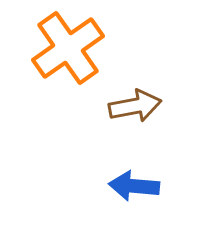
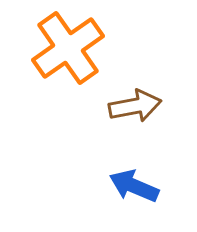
blue arrow: rotated 18 degrees clockwise
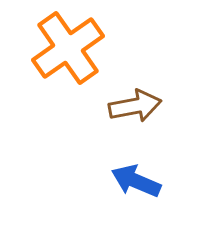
blue arrow: moved 2 px right, 5 px up
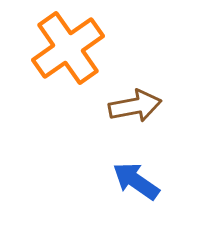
blue arrow: rotated 12 degrees clockwise
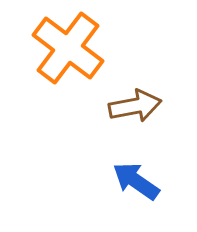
orange cross: rotated 18 degrees counterclockwise
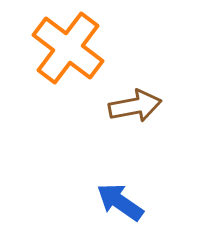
blue arrow: moved 16 px left, 21 px down
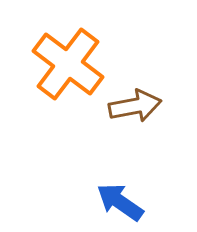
orange cross: moved 16 px down
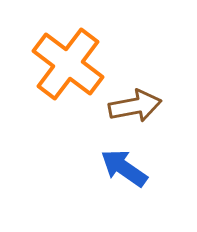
blue arrow: moved 4 px right, 34 px up
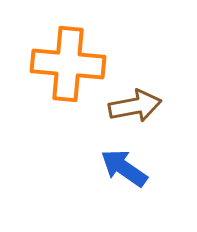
orange cross: rotated 32 degrees counterclockwise
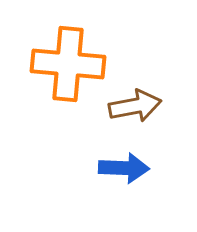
blue arrow: rotated 147 degrees clockwise
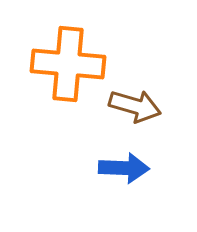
brown arrow: rotated 27 degrees clockwise
